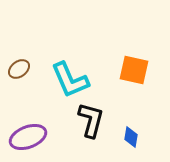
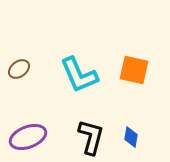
cyan L-shape: moved 9 px right, 5 px up
black L-shape: moved 17 px down
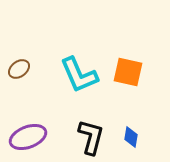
orange square: moved 6 px left, 2 px down
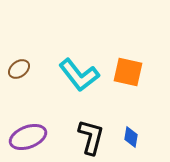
cyan L-shape: rotated 15 degrees counterclockwise
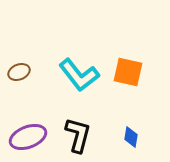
brown ellipse: moved 3 px down; rotated 15 degrees clockwise
black L-shape: moved 13 px left, 2 px up
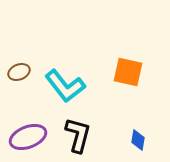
cyan L-shape: moved 14 px left, 11 px down
blue diamond: moved 7 px right, 3 px down
